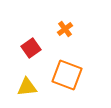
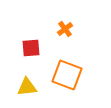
red square: rotated 30 degrees clockwise
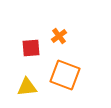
orange cross: moved 6 px left, 7 px down
orange square: moved 2 px left
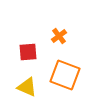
red square: moved 3 px left, 4 px down
yellow triangle: rotated 30 degrees clockwise
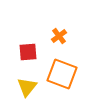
orange square: moved 3 px left, 1 px up
yellow triangle: rotated 45 degrees clockwise
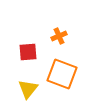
orange cross: rotated 14 degrees clockwise
yellow triangle: moved 1 px right, 2 px down
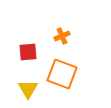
orange cross: moved 3 px right
yellow triangle: rotated 10 degrees counterclockwise
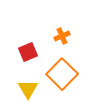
red square: rotated 18 degrees counterclockwise
orange square: rotated 24 degrees clockwise
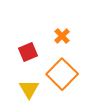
orange cross: rotated 21 degrees counterclockwise
yellow triangle: moved 1 px right
